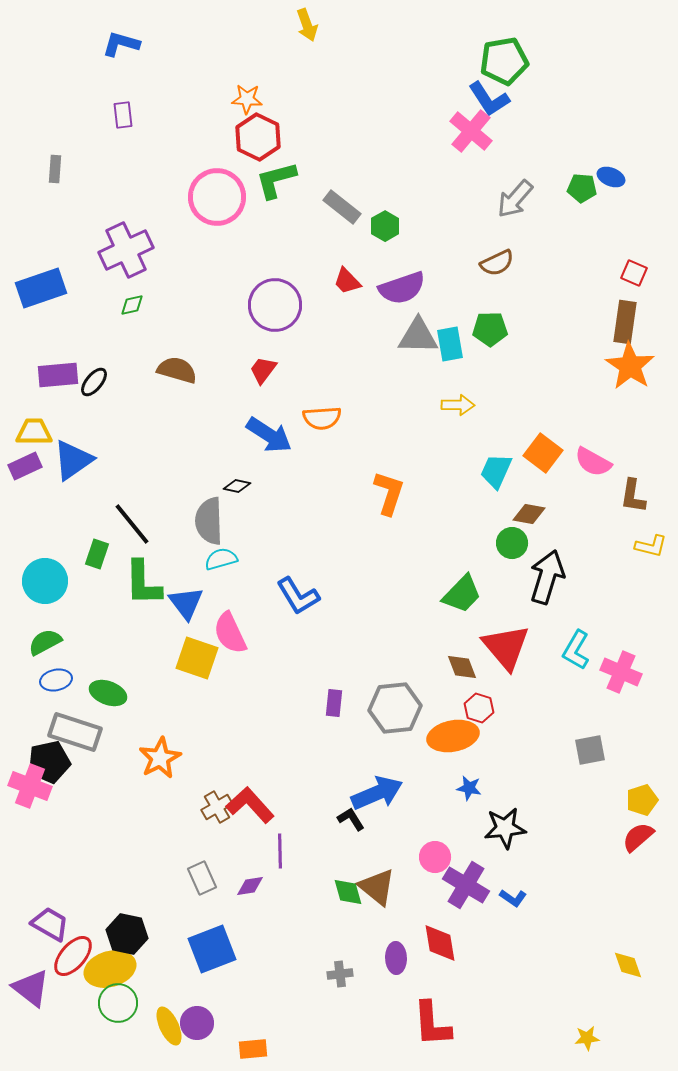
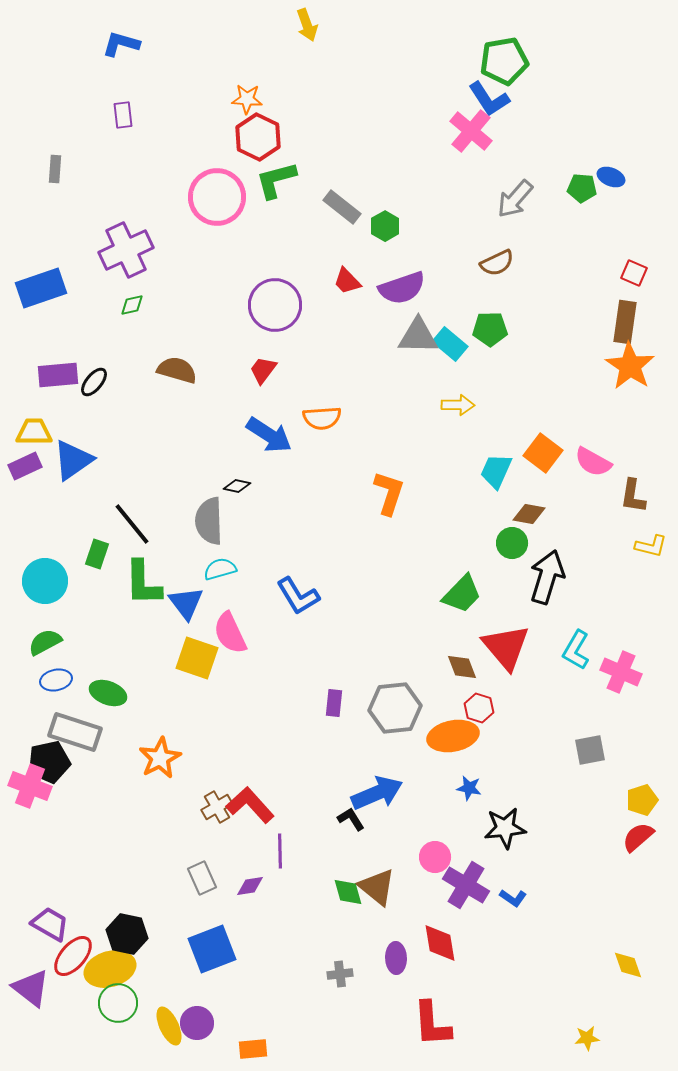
cyan rectangle at (450, 344): rotated 40 degrees counterclockwise
cyan semicircle at (221, 559): moved 1 px left, 10 px down
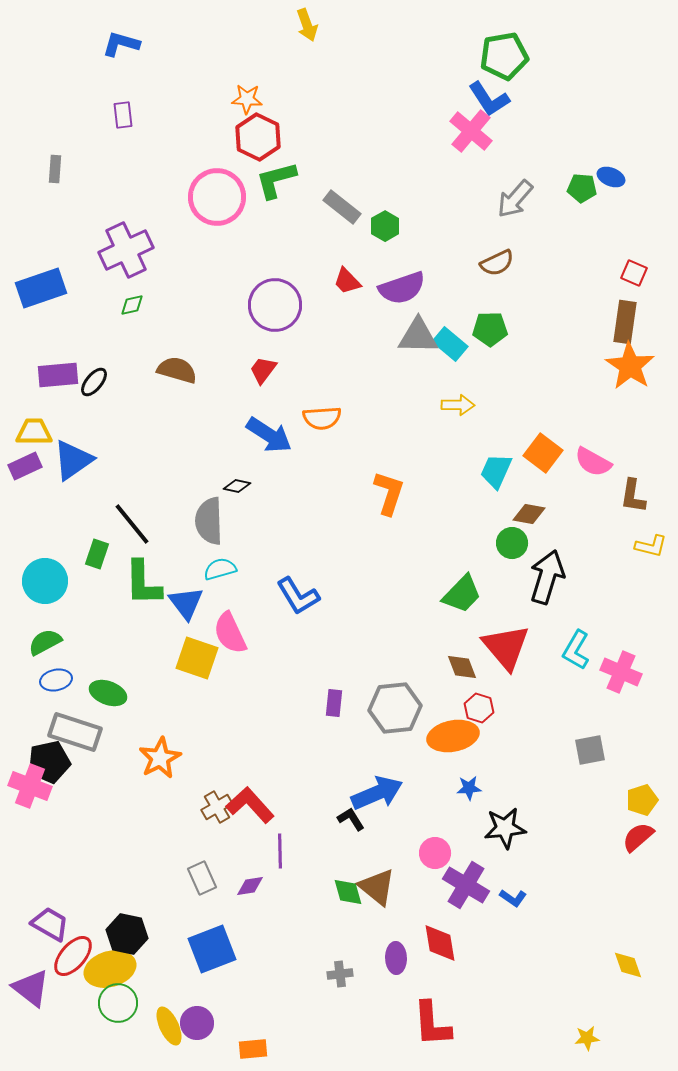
green pentagon at (504, 61): moved 5 px up
blue star at (469, 788): rotated 15 degrees counterclockwise
pink circle at (435, 857): moved 4 px up
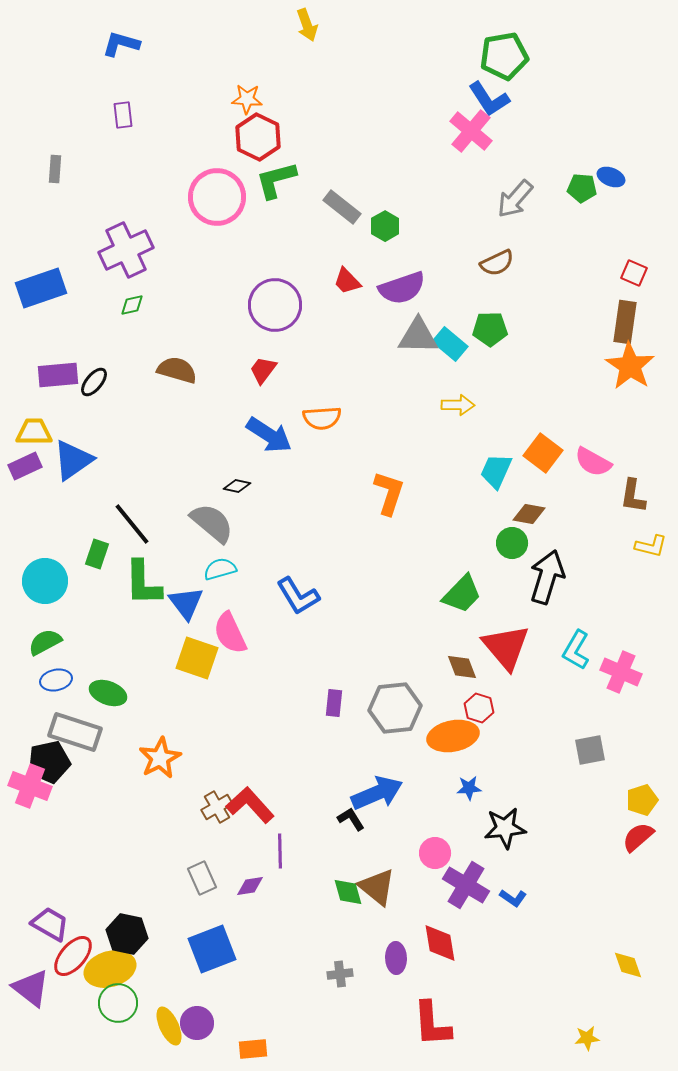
gray semicircle at (209, 521): moved 3 px right, 2 px down; rotated 132 degrees clockwise
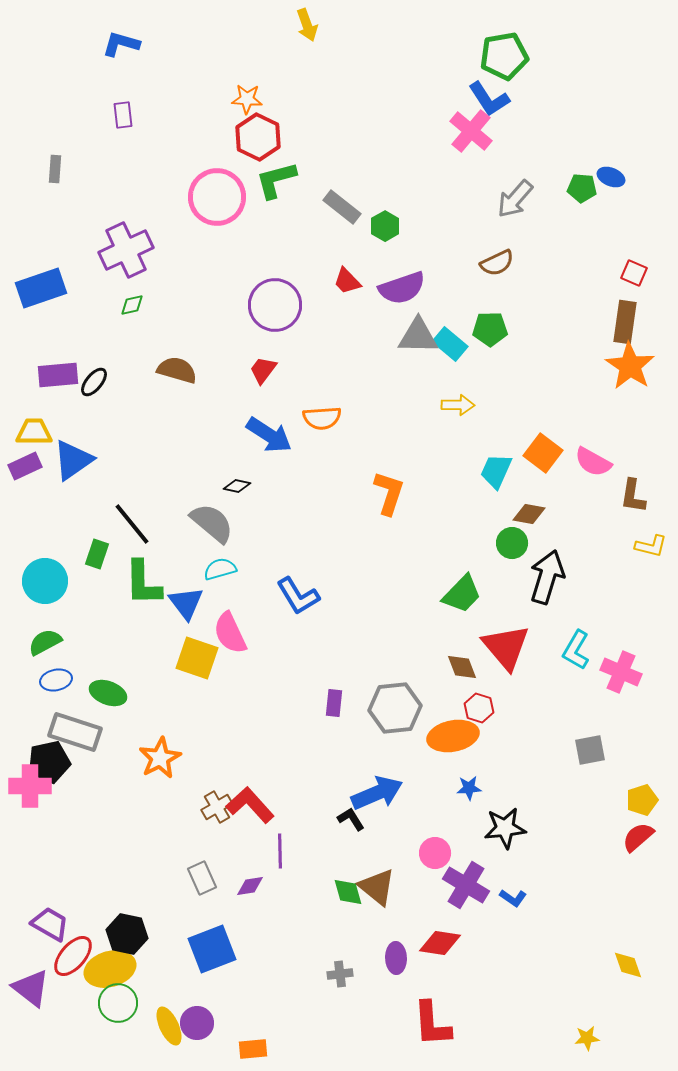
pink cross at (30, 786): rotated 21 degrees counterclockwise
red diamond at (440, 943): rotated 72 degrees counterclockwise
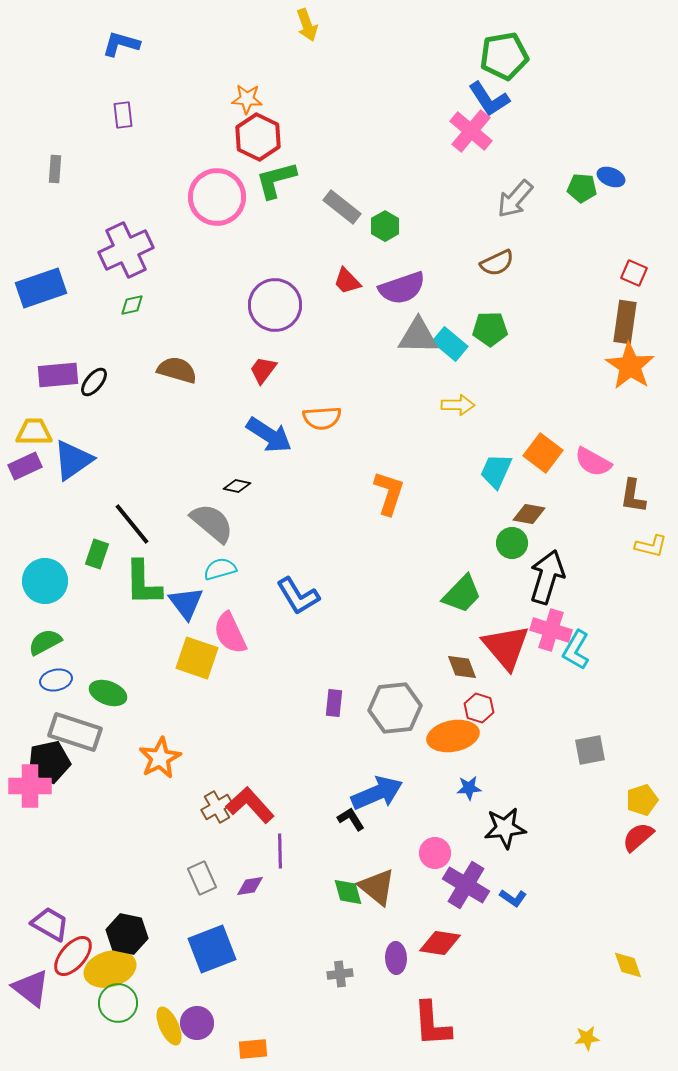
pink cross at (621, 672): moved 70 px left, 42 px up; rotated 6 degrees counterclockwise
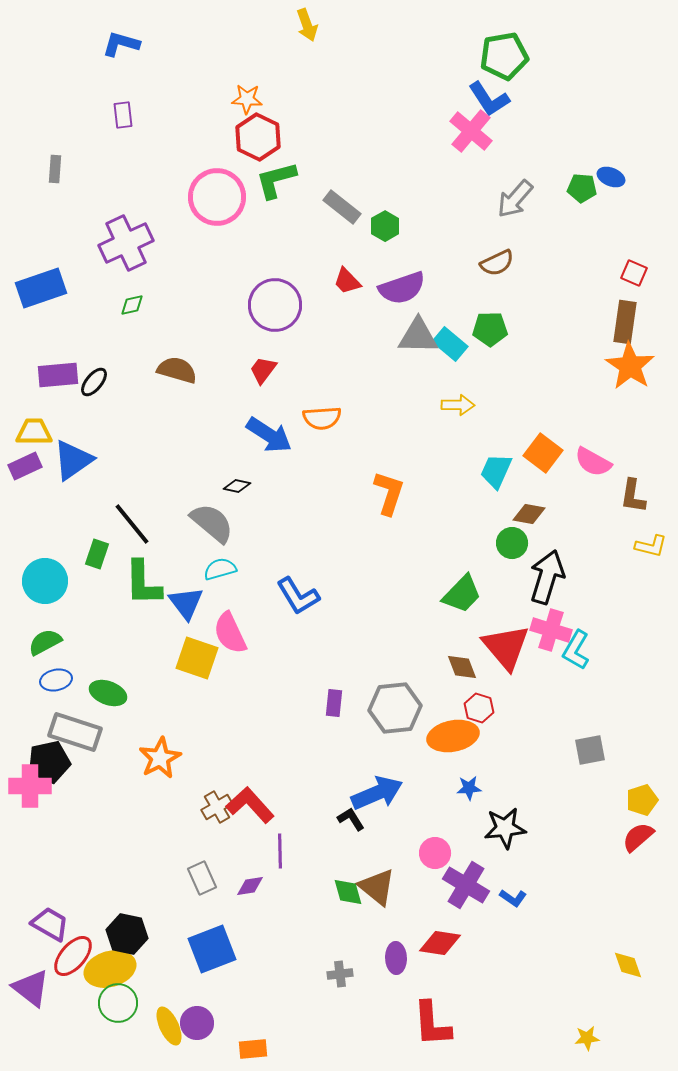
purple cross at (126, 250): moved 7 px up
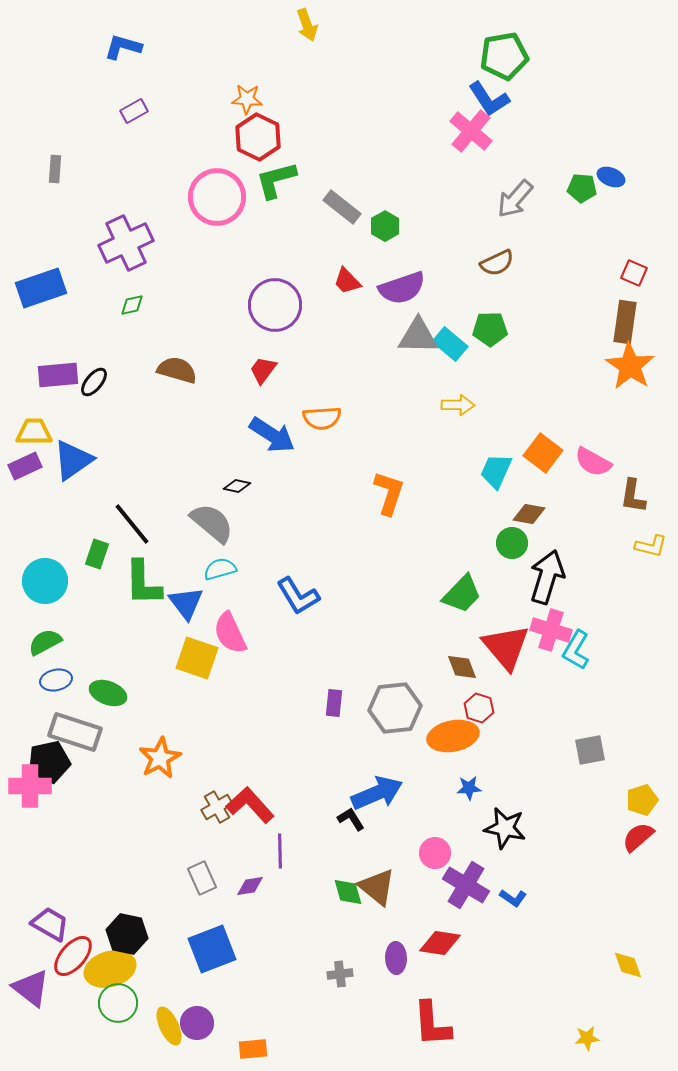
blue L-shape at (121, 44): moved 2 px right, 3 px down
purple rectangle at (123, 115): moved 11 px right, 4 px up; rotated 68 degrees clockwise
blue arrow at (269, 435): moved 3 px right
black star at (505, 828): rotated 18 degrees clockwise
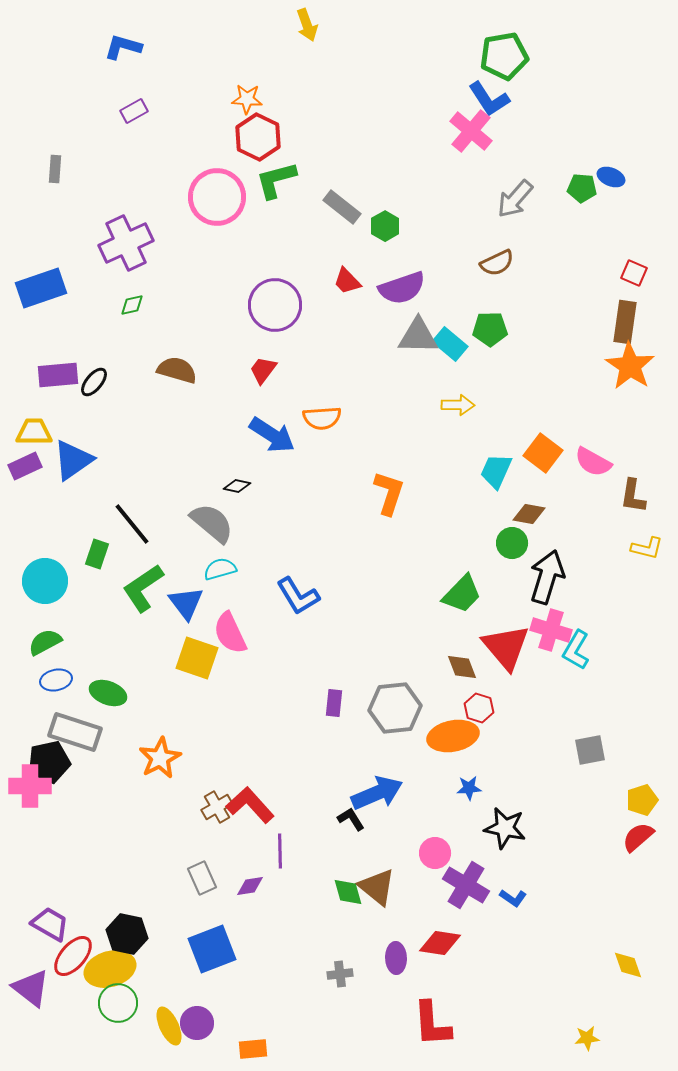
yellow L-shape at (651, 546): moved 4 px left, 2 px down
green L-shape at (143, 583): moved 5 px down; rotated 57 degrees clockwise
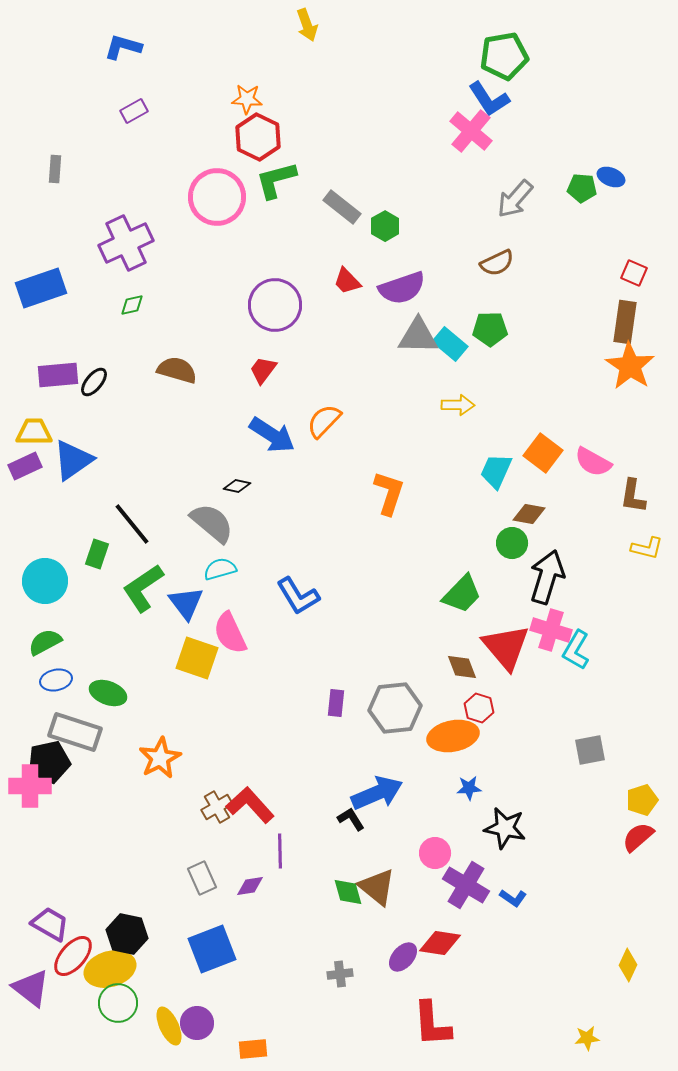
orange semicircle at (322, 418): moved 2 px right, 3 px down; rotated 138 degrees clockwise
purple rectangle at (334, 703): moved 2 px right
purple ellipse at (396, 958): moved 7 px right, 1 px up; rotated 44 degrees clockwise
yellow diamond at (628, 965): rotated 44 degrees clockwise
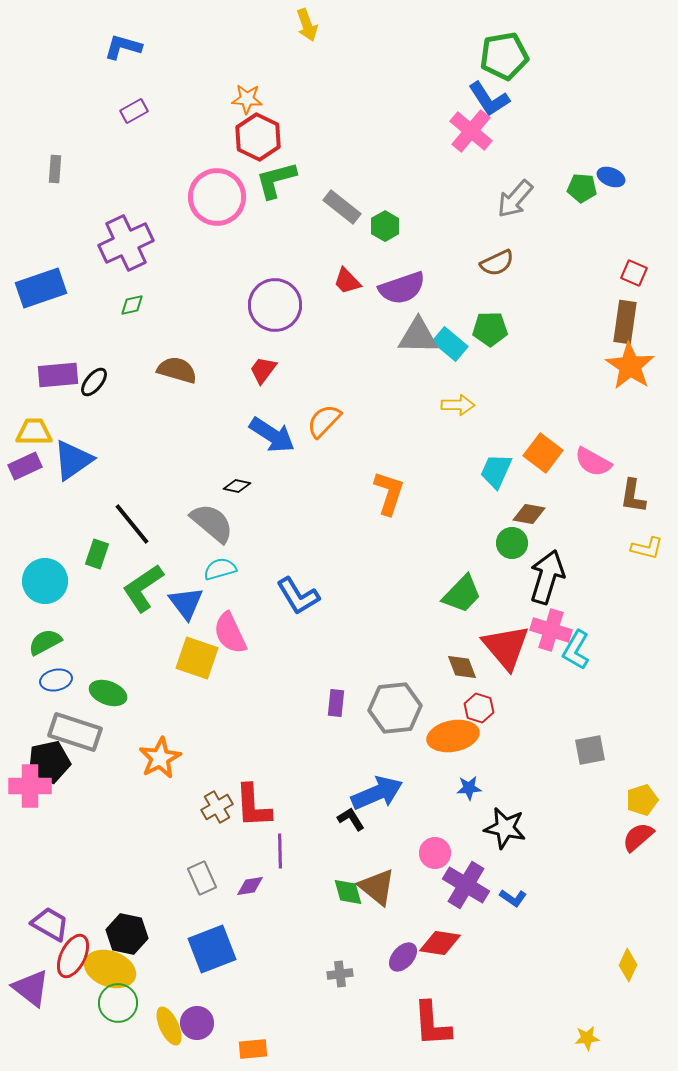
red L-shape at (250, 805): moved 3 px right, 1 px down; rotated 141 degrees counterclockwise
red ellipse at (73, 956): rotated 15 degrees counterclockwise
yellow ellipse at (110, 969): rotated 36 degrees clockwise
